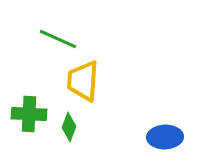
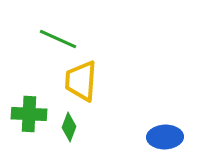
yellow trapezoid: moved 2 px left
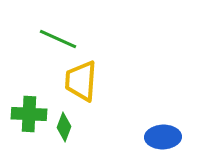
green diamond: moved 5 px left
blue ellipse: moved 2 px left
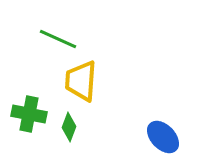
green cross: rotated 8 degrees clockwise
green diamond: moved 5 px right
blue ellipse: rotated 48 degrees clockwise
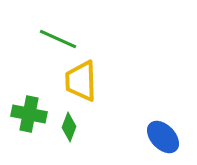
yellow trapezoid: rotated 6 degrees counterclockwise
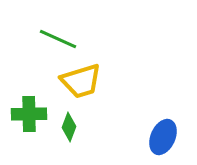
yellow trapezoid: rotated 105 degrees counterclockwise
green cross: rotated 12 degrees counterclockwise
blue ellipse: rotated 68 degrees clockwise
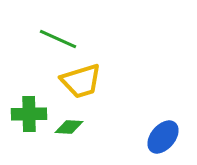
green diamond: rotated 72 degrees clockwise
blue ellipse: rotated 16 degrees clockwise
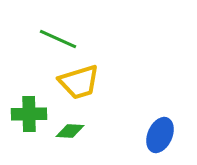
yellow trapezoid: moved 2 px left, 1 px down
green diamond: moved 1 px right, 4 px down
blue ellipse: moved 3 px left, 2 px up; rotated 16 degrees counterclockwise
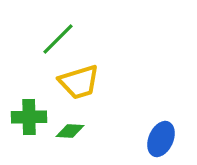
green line: rotated 69 degrees counterclockwise
green cross: moved 3 px down
blue ellipse: moved 1 px right, 4 px down
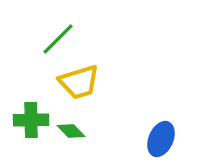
green cross: moved 2 px right, 3 px down
green diamond: moved 1 px right; rotated 44 degrees clockwise
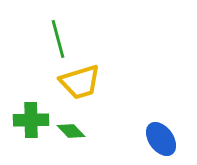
green line: rotated 60 degrees counterclockwise
yellow trapezoid: moved 1 px right
blue ellipse: rotated 60 degrees counterclockwise
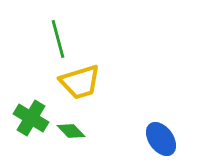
green cross: moved 2 px up; rotated 32 degrees clockwise
